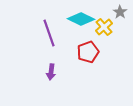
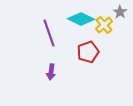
yellow cross: moved 2 px up
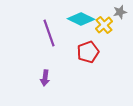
gray star: rotated 24 degrees clockwise
purple arrow: moved 6 px left, 6 px down
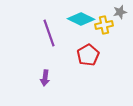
yellow cross: rotated 30 degrees clockwise
red pentagon: moved 3 px down; rotated 10 degrees counterclockwise
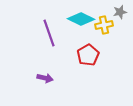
purple arrow: rotated 84 degrees counterclockwise
